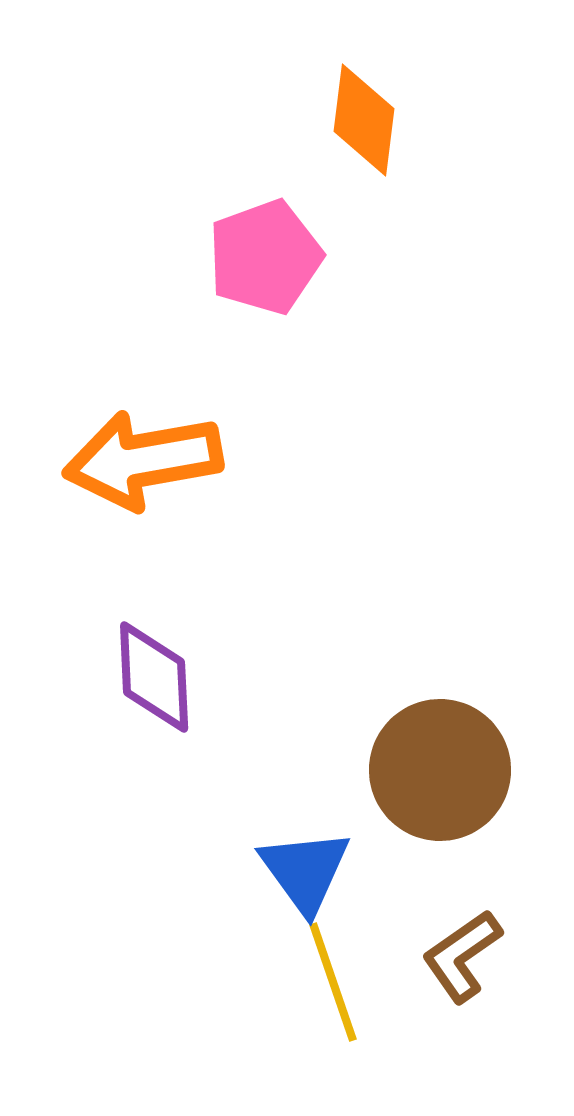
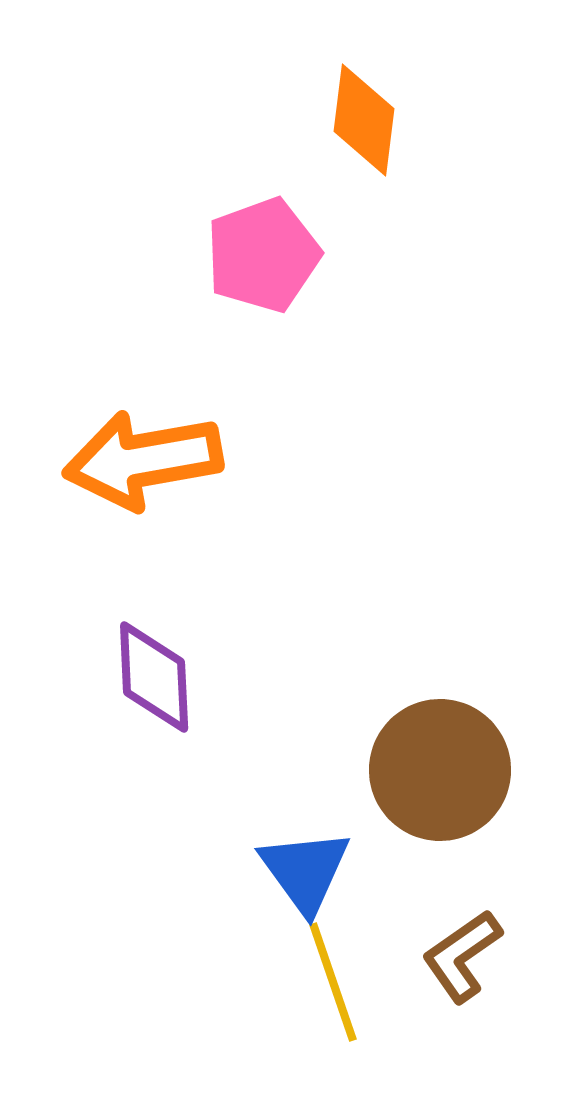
pink pentagon: moved 2 px left, 2 px up
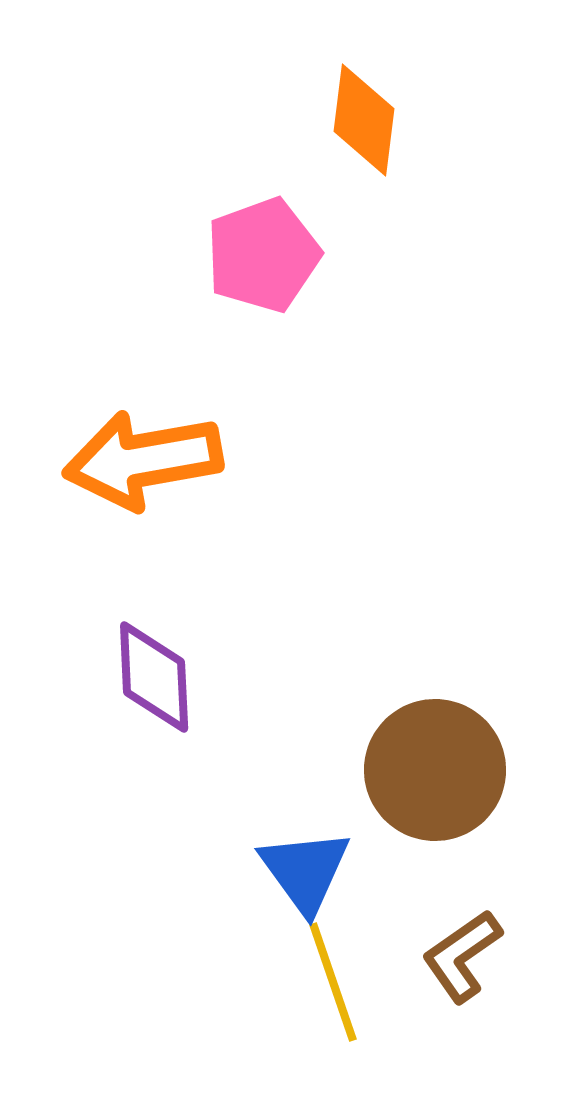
brown circle: moved 5 px left
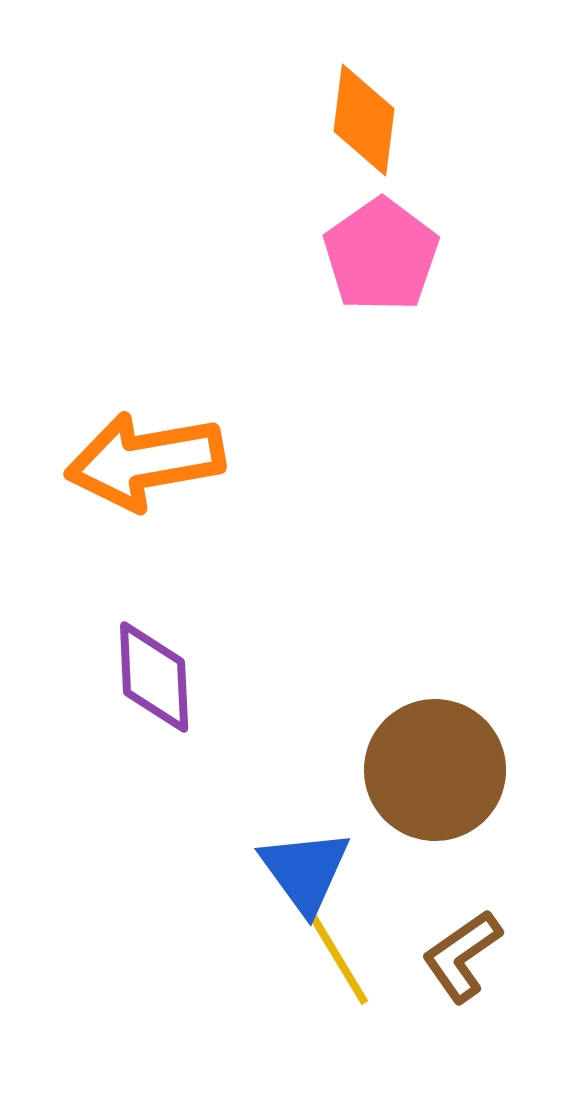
pink pentagon: moved 118 px right; rotated 15 degrees counterclockwise
orange arrow: moved 2 px right, 1 px down
yellow line: moved 32 px up; rotated 12 degrees counterclockwise
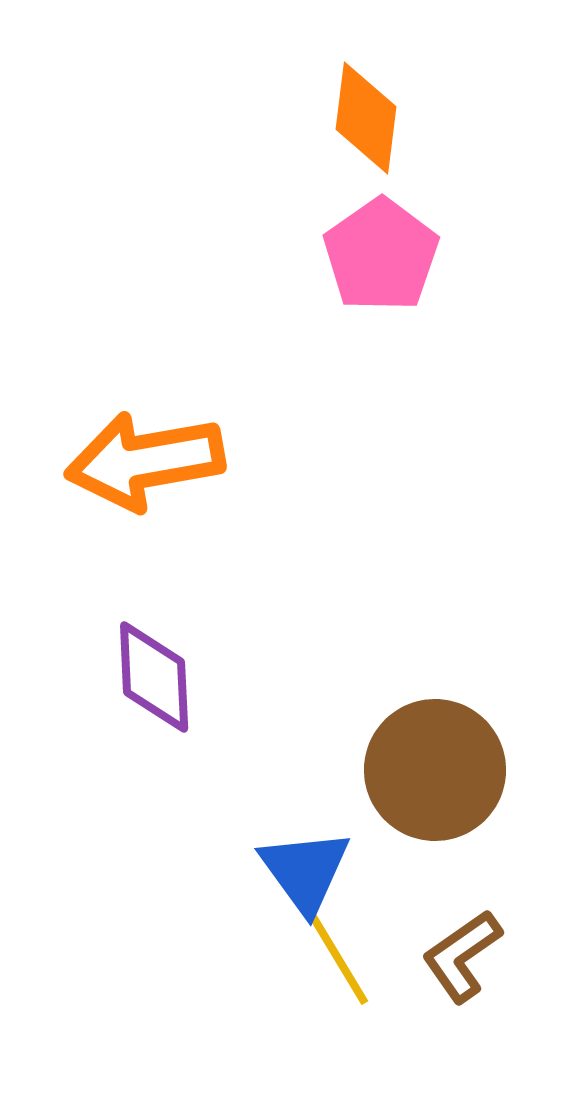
orange diamond: moved 2 px right, 2 px up
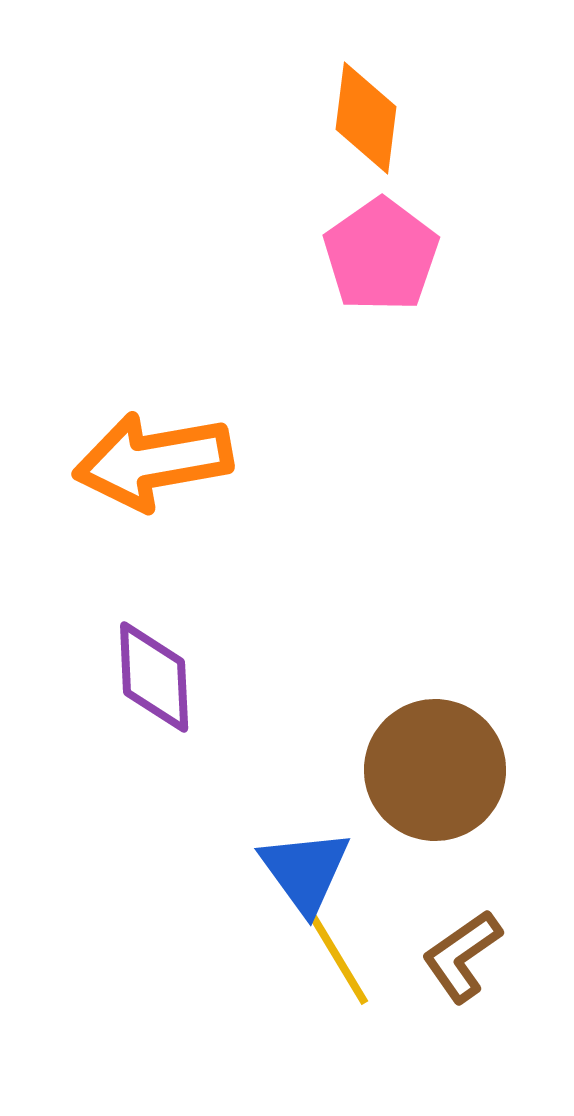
orange arrow: moved 8 px right
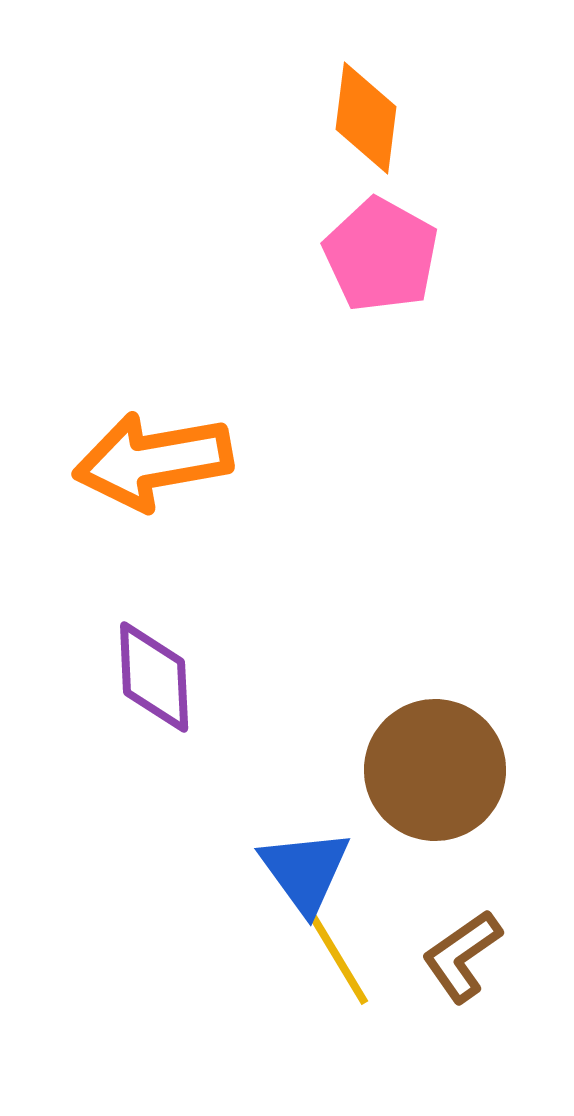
pink pentagon: rotated 8 degrees counterclockwise
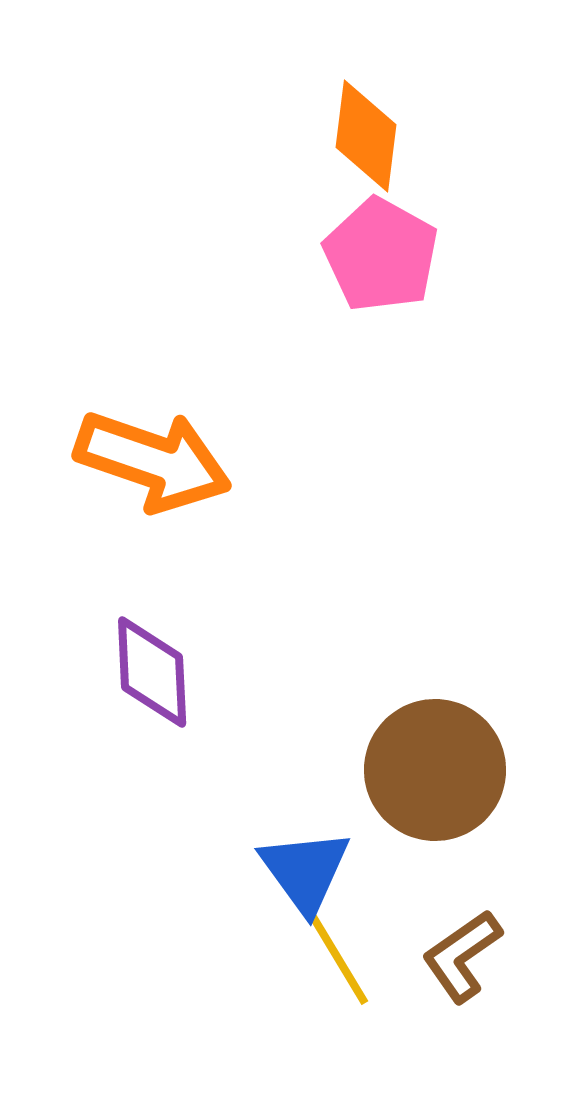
orange diamond: moved 18 px down
orange arrow: rotated 151 degrees counterclockwise
purple diamond: moved 2 px left, 5 px up
